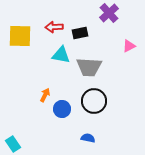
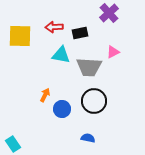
pink triangle: moved 16 px left, 6 px down
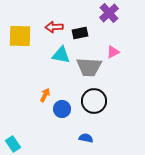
blue semicircle: moved 2 px left
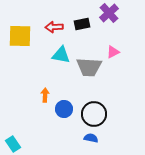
black rectangle: moved 2 px right, 9 px up
orange arrow: rotated 24 degrees counterclockwise
black circle: moved 13 px down
blue circle: moved 2 px right
blue semicircle: moved 5 px right
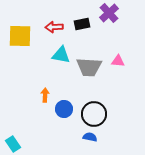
pink triangle: moved 5 px right, 9 px down; rotated 32 degrees clockwise
blue semicircle: moved 1 px left, 1 px up
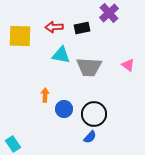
black rectangle: moved 4 px down
pink triangle: moved 10 px right, 4 px down; rotated 32 degrees clockwise
blue semicircle: rotated 120 degrees clockwise
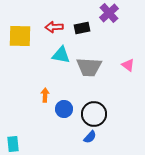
cyan rectangle: rotated 28 degrees clockwise
